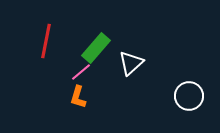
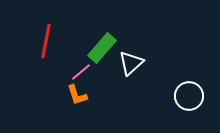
green rectangle: moved 6 px right
orange L-shape: moved 1 px left, 2 px up; rotated 35 degrees counterclockwise
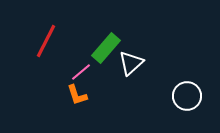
red line: rotated 16 degrees clockwise
green rectangle: moved 4 px right
white circle: moved 2 px left
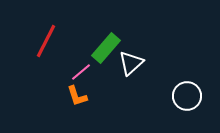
orange L-shape: moved 1 px down
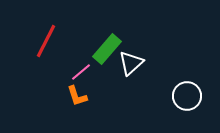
green rectangle: moved 1 px right, 1 px down
